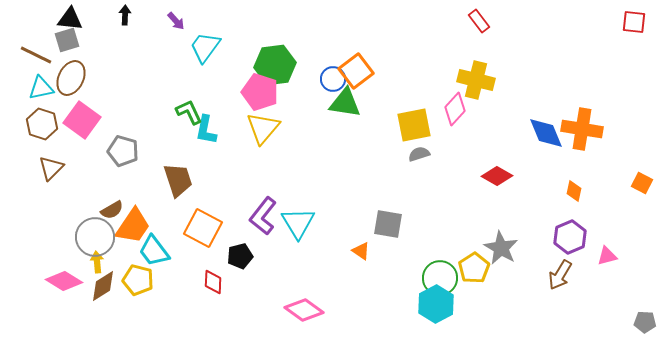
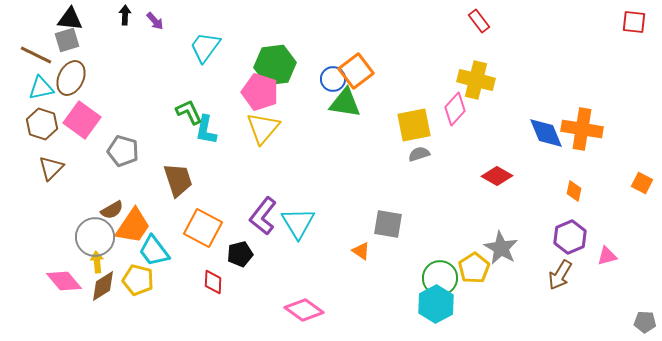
purple arrow at (176, 21): moved 21 px left
black pentagon at (240, 256): moved 2 px up
pink diamond at (64, 281): rotated 18 degrees clockwise
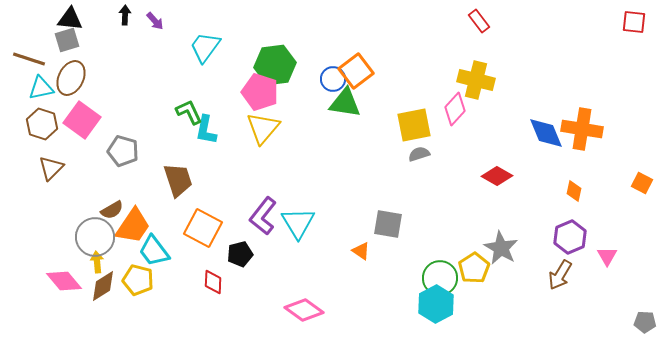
brown line at (36, 55): moved 7 px left, 4 px down; rotated 8 degrees counterclockwise
pink triangle at (607, 256): rotated 45 degrees counterclockwise
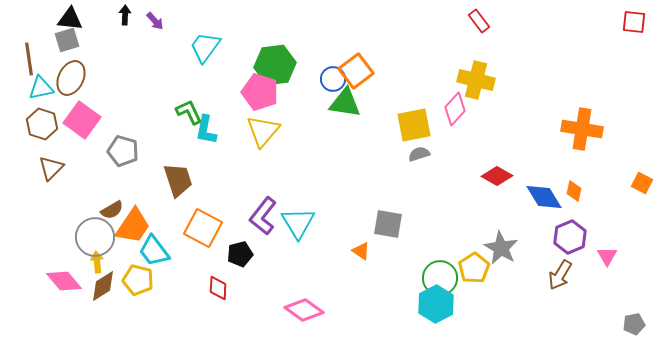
brown line at (29, 59): rotated 64 degrees clockwise
yellow triangle at (263, 128): moved 3 px down
blue diamond at (546, 133): moved 2 px left, 64 px down; rotated 9 degrees counterclockwise
red diamond at (213, 282): moved 5 px right, 6 px down
gray pentagon at (645, 322): moved 11 px left, 2 px down; rotated 15 degrees counterclockwise
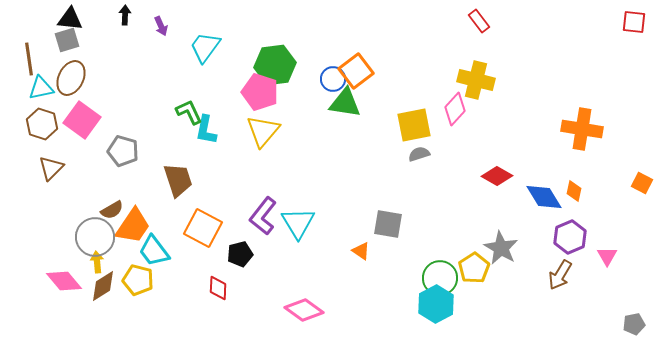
purple arrow at (155, 21): moved 6 px right, 5 px down; rotated 18 degrees clockwise
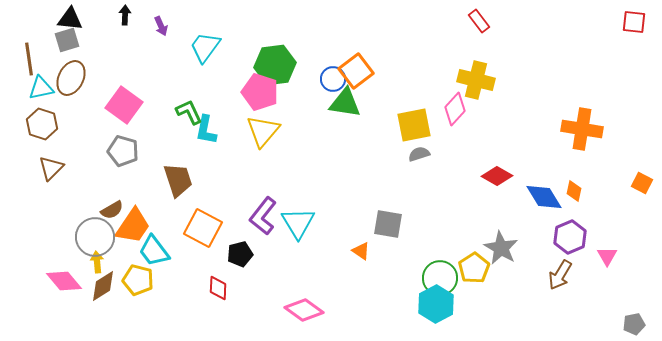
pink square at (82, 120): moved 42 px right, 15 px up
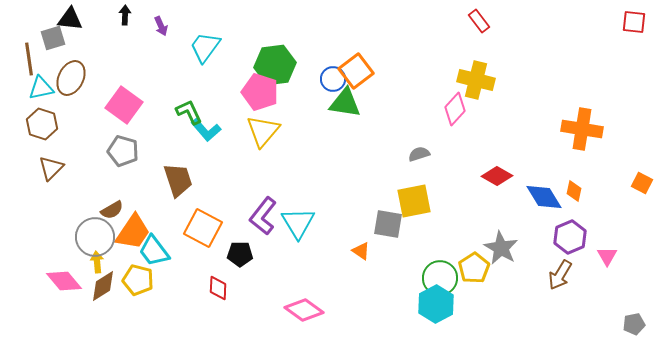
gray square at (67, 40): moved 14 px left, 2 px up
yellow square at (414, 125): moved 76 px down
cyan L-shape at (206, 130): rotated 52 degrees counterclockwise
orange trapezoid at (133, 226): moved 6 px down
black pentagon at (240, 254): rotated 15 degrees clockwise
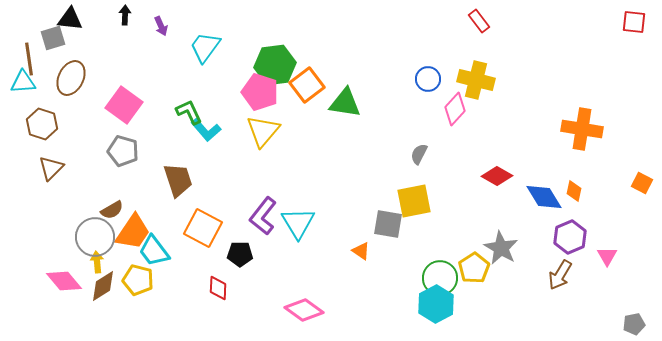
orange square at (356, 71): moved 49 px left, 14 px down
blue circle at (333, 79): moved 95 px right
cyan triangle at (41, 88): moved 18 px left, 6 px up; rotated 8 degrees clockwise
gray semicircle at (419, 154): rotated 45 degrees counterclockwise
